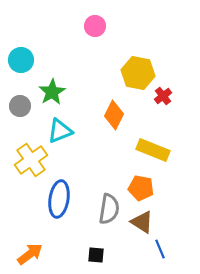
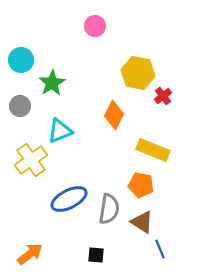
green star: moved 9 px up
orange pentagon: moved 3 px up
blue ellipse: moved 10 px right; rotated 54 degrees clockwise
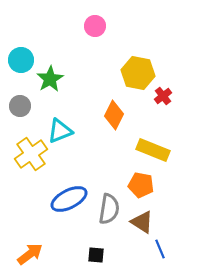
green star: moved 2 px left, 4 px up
yellow cross: moved 6 px up
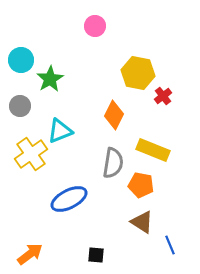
gray semicircle: moved 4 px right, 46 px up
blue line: moved 10 px right, 4 px up
